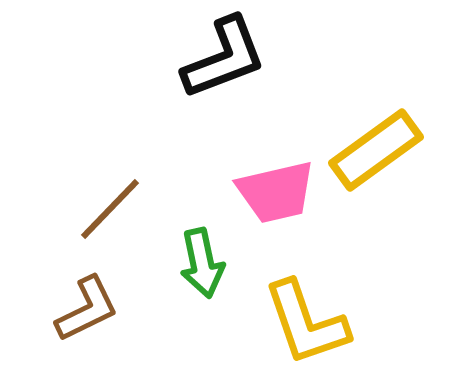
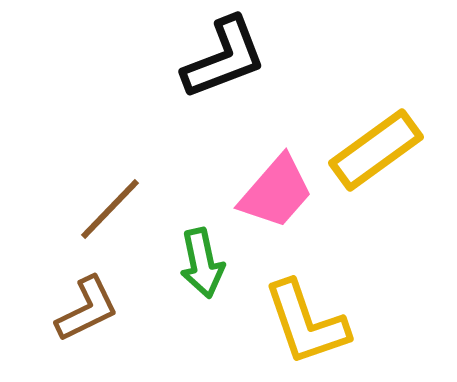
pink trapezoid: rotated 36 degrees counterclockwise
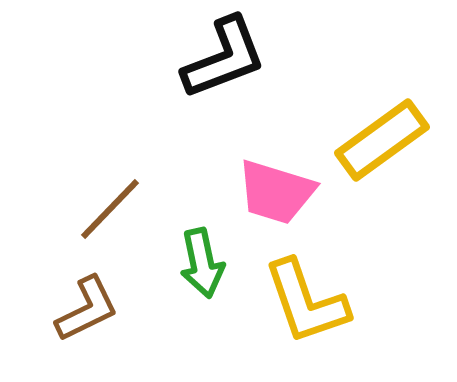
yellow rectangle: moved 6 px right, 10 px up
pink trapezoid: rotated 66 degrees clockwise
yellow L-shape: moved 21 px up
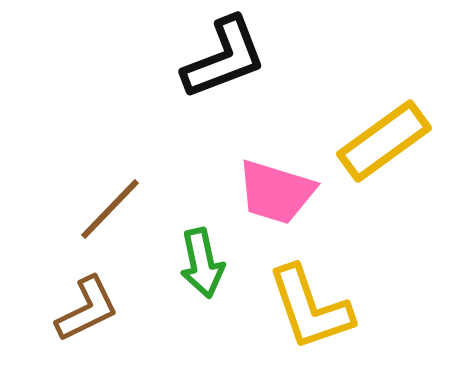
yellow rectangle: moved 2 px right, 1 px down
yellow L-shape: moved 4 px right, 6 px down
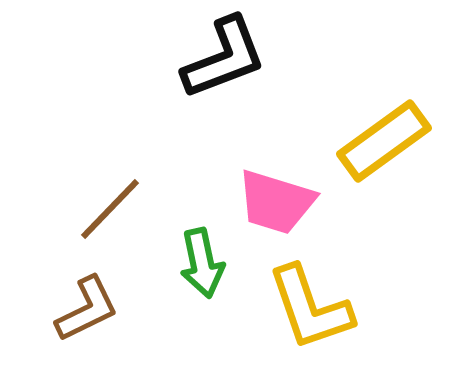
pink trapezoid: moved 10 px down
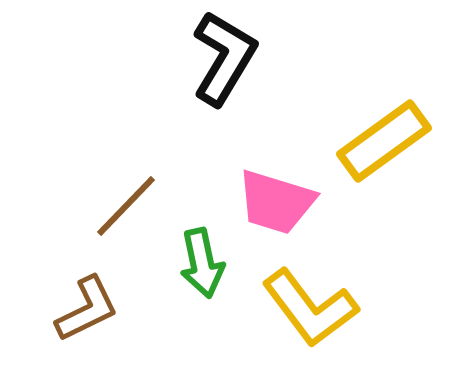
black L-shape: rotated 38 degrees counterclockwise
brown line: moved 16 px right, 3 px up
yellow L-shape: rotated 18 degrees counterclockwise
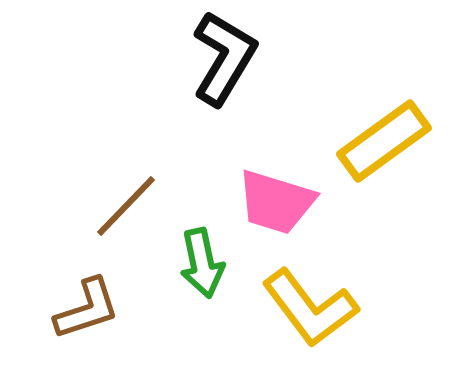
brown L-shape: rotated 8 degrees clockwise
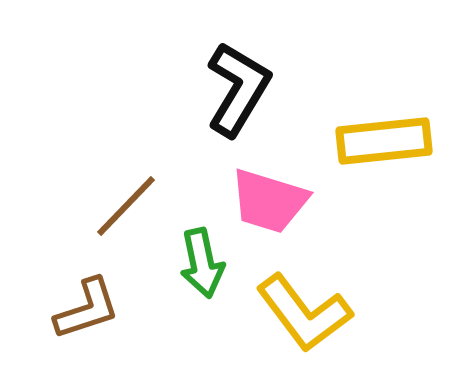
black L-shape: moved 14 px right, 31 px down
yellow rectangle: rotated 30 degrees clockwise
pink trapezoid: moved 7 px left, 1 px up
yellow L-shape: moved 6 px left, 5 px down
